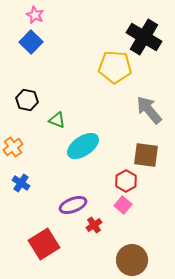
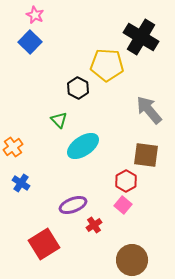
black cross: moved 3 px left
blue square: moved 1 px left
yellow pentagon: moved 8 px left, 2 px up
black hexagon: moved 51 px right, 12 px up; rotated 15 degrees clockwise
green triangle: moved 2 px right; rotated 24 degrees clockwise
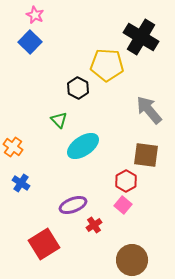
orange cross: rotated 18 degrees counterclockwise
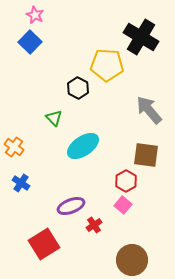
green triangle: moved 5 px left, 2 px up
orange cross: moved 1 px right
purple ellipse: moved 2 px left, 1 px down
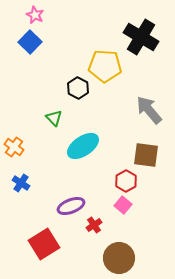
yellow pentagon: moved 2 px left, 1 px down
brown circle: moved 13 px left, 2 px up
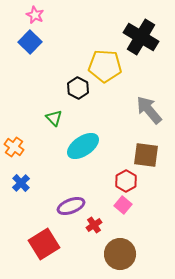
blue cross: rotated 12 degrees clockwise
brown circle: moved 1 px right, 4 px up
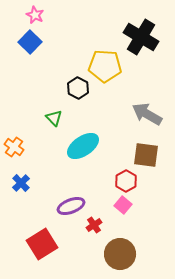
gray arrow: moved 2 px left, 4 px down; rotated 20 degrees counterclockwise
red square: moved 2 px left
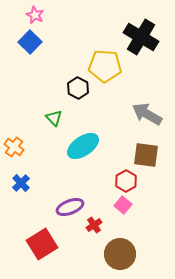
purple ellipse: moved 1 px left, 1 px down
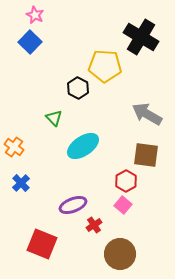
purple ellipse: moved 3 px right, 2 px up
red square: rotated 36 degrees counterclockwise
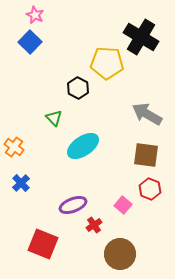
yellow pentagon: moved 2 px right, 3 px up
red hexagon: moved 24 px right, 8 px down; rotated 10 degrees counterclockwise
red square: moved 1 px right
